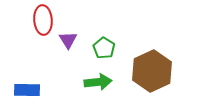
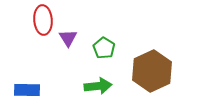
purple triangle: moved 2 px up
green arrow: moved 4 px down
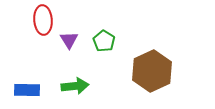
purple triangle: moved 1 px right, 2 px down
green pentagon: moved 7 px up
green arrow: moved 23 px left
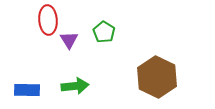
red ellipse: moved 5 px right
green pentagon: moved 9 px up
brown hexagon: moved 5 px right, 6 px down; rotated 9 degrees counterclockwise
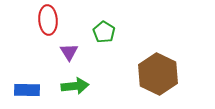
purple triangle: moved 12 px down
brown hexagon: moved 1 px right, 3 px up
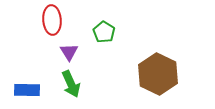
red ellipse: moved 4 px right
green arrow: moved 4 px left, 2 px up; rotated 72 degrees clockwise
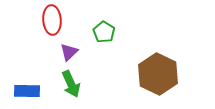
purple triangle: rotated 18 degrees clockwise
blue rectangle: moved 1 px down
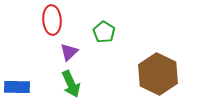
blue rectangle: moved 10 px left, 4 px up
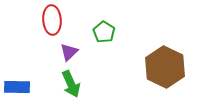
brown hexagon: moved 7 px right, 7 px up
